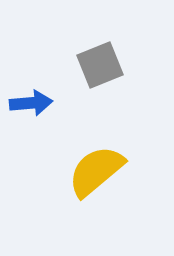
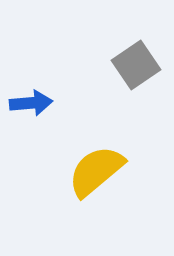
gray square: moved 36 px right; rotated 12 degrees counterclockwise
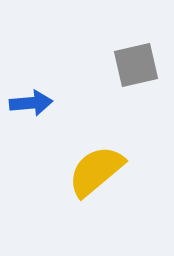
gray square: rotated 21 degrees clockwise
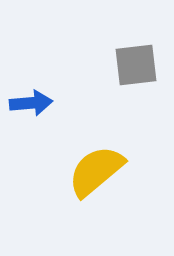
gray square: rotated 6 degrees clockwise
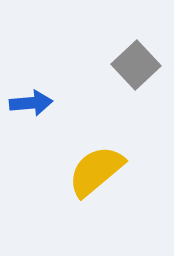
gray square: rotated 36 degrees counterclockwise
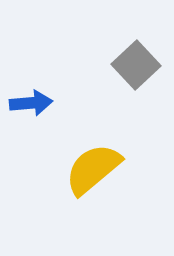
yellow semicircle: moved 3 px left, 2 px up
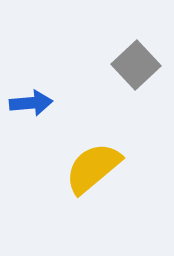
yellow semicircle: moved 1 px up
